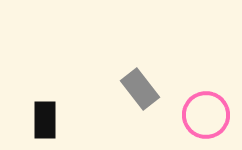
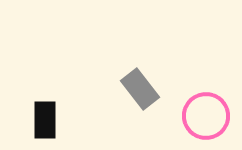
pink circle: moved 1 px down
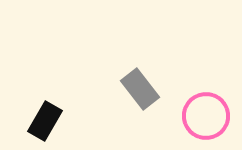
black rectangle: moved 1 px down; rotated 30 degrees clockwise
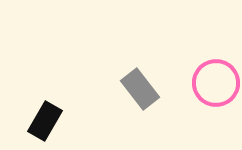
pink circle: moved 10 px right, 33 px up
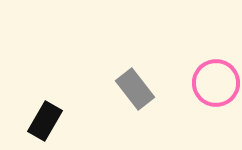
gray rectangle: moved 5 px left
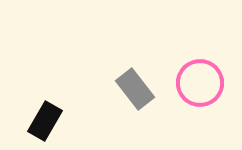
pink circle: moved 16 px left
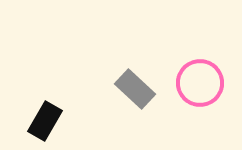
gray rectangle: rotated 9 degrees counterclockwise
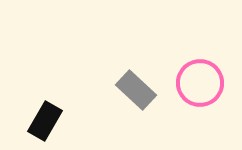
gray rectangle: moved 1 px right, 1 px down
